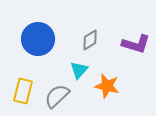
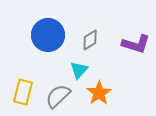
blue circle: moved 10 px right, 4 px up
orange star: moved 8 px left, 7 px down; rotated 25 degrees clockwise
yellow rectangle: moved 1 px down
gray semicircle: moved 1 px right
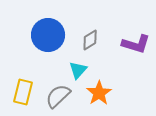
cyan triangle: moved 1 px left
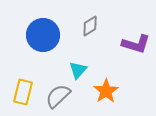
blue circle: moved 5 px left
gray diamond: moved 14 px up
orange star: moved 7 px right, 2 px up
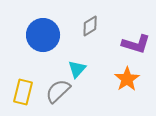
cyan triangle: moved 1 px left, 1 px up
orange star: moved 21 px right, 12 px up
gray semicircle: moved 5 px up
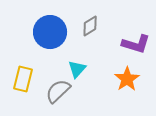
blue circle: moved 7 px right, 3 px up
yellow rectangle: moved 13 px up
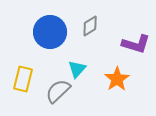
orange star: moved 10 px left
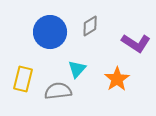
purple L-shape: moved 1 px up; rotated 16 degrees clockwise
gray semicircle: rotated 36 degrees clockwise
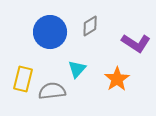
gray semicircle: moved 6 px left
